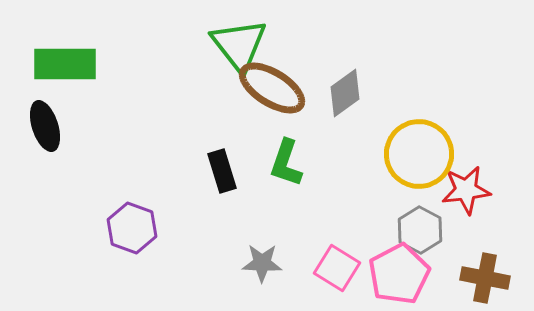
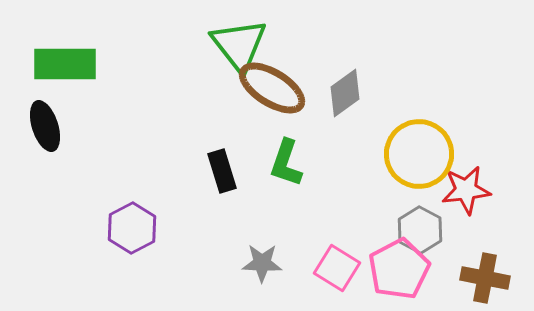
purple hexagon: rotated 12 degrees clockwise
pink pentagon: moved 5 px up
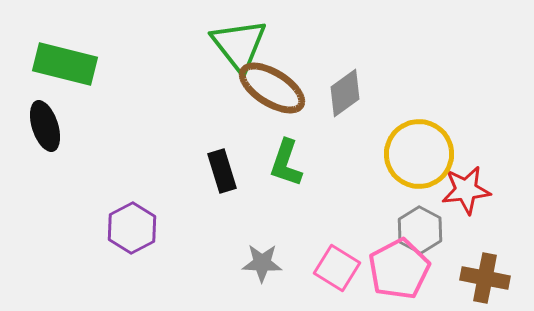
green rectangle: rotated 14 degrees clockwise
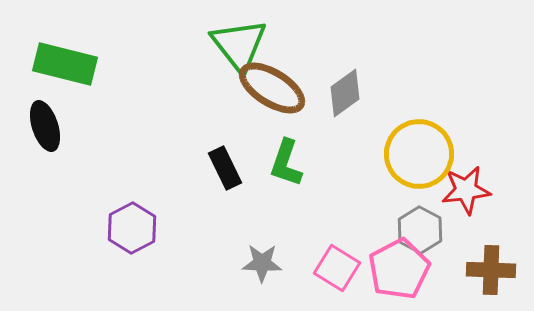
black rectangle: moved 3 px right, 3 px up; rotated 9 degrees counterclockwise
brown cross: moved 6 px right, 8 px up; rotated 9 degrees counterclockwise
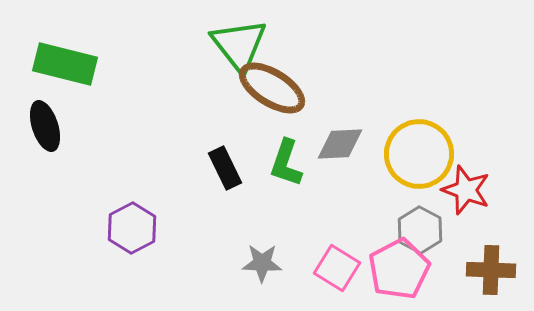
gray diamond: moved 5 px left, 51 px down; rotated 33 degrees clockwise
red star: rotated 27 degrees clockwise
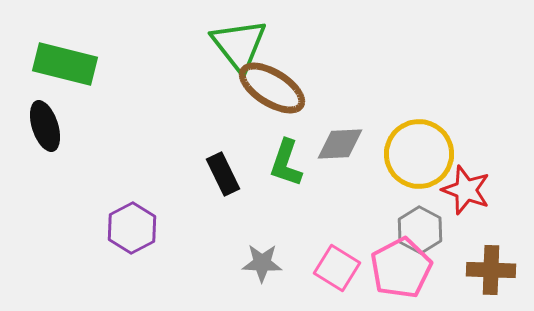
black rectangle: moved 2 px left, 6 px down
pink pentagon: moved 2 px right, 1 px up
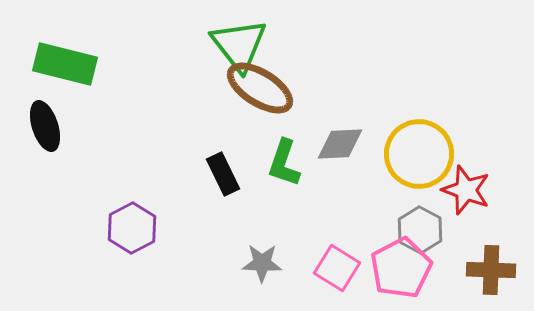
brown ellipse: moved 12 px left
green L-shape: moved 2 px left
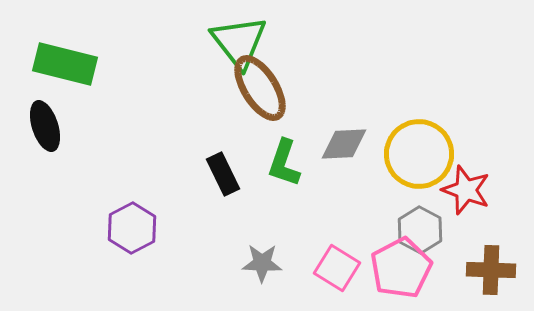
green triangle: moved 3 px up
brown ellipse: rotated 26 degrees clockwise
gray diamond: moved 4 px right
